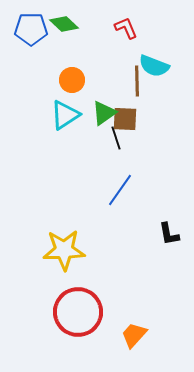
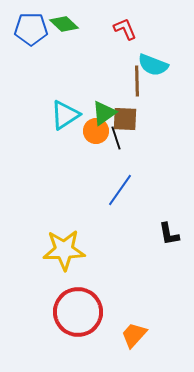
red L-shape: moved 1 px left, 1 px down
cyan semicircle: moved 1 px left, 1 px up
orange circle: moved 24 px right, 51 px down
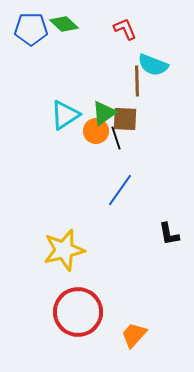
yellow star: rotated 12 degrees counterclockwise
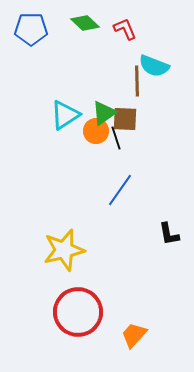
green diamond: moved 21 px right, 1 px up
cyan semicircle: moved 1 px right, 1 px down
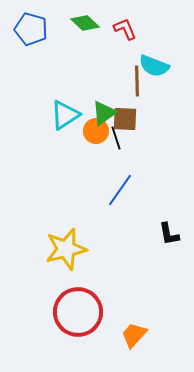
blue pentagon: rotated 16 degrees clockwise
yellow star: moved 2 px right, 1 px up
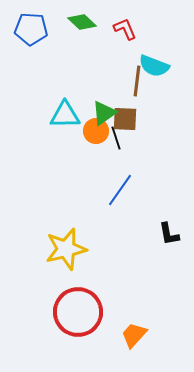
green diamond: moved 3 px left, 1 px up
blue pentagon: rotated 12 degrees counterclockwise
brown line: rotated 8 degrees clockwise
cyan triangle: rotated 32 degrees clockwise
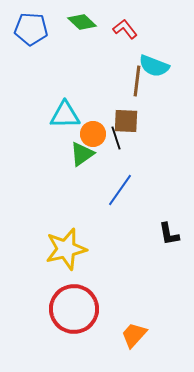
red L-shape: rotated 15 degrees counterclockwise
green triangle: moved 22 px left, 41 px down
brown square: moved 1 px right, 2 px down
orange circle: moved 3 px left, 3 px down
red circle: moved 4 px left, 3 px up
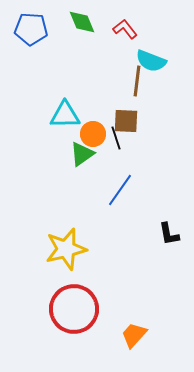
green diamond: rotated 24 degrees clockwise
cyan semicircle: moved 3 px left, 5 px up
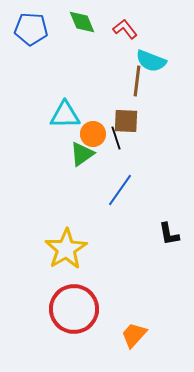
yellow star: rotated 18 degrees counterclockwise
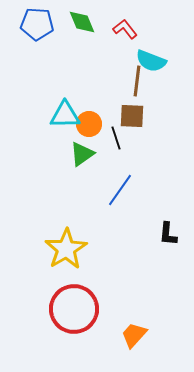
blue pentagon: moved 6 px right, 5 px up
brown square: moved 6 px right, 5 px up
orange circle: moved 4 px left, 10 px up
black L-shape: moved 1 px left; rotated 15 degrees clockwise
